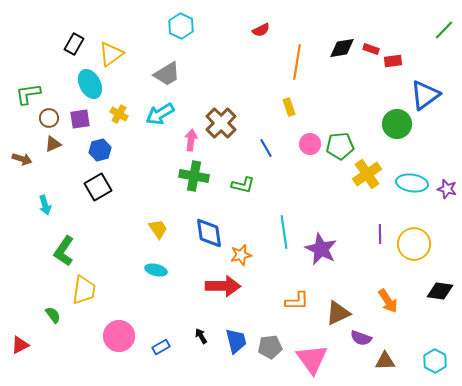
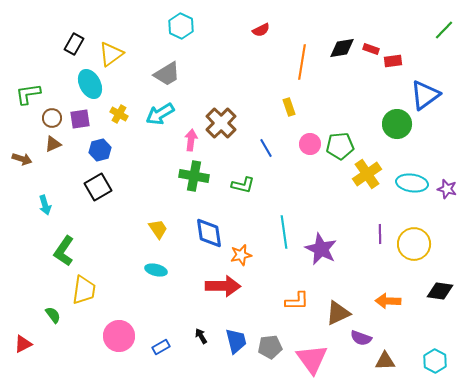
orange line at (297, 62): moved 5 px right
brown circle at (49, 118): moved 3 px right
orange arrow at (388, 301): rotated 125 degrees clockwise
red triangle at (20, 345): moved 3 px right, 1 px up
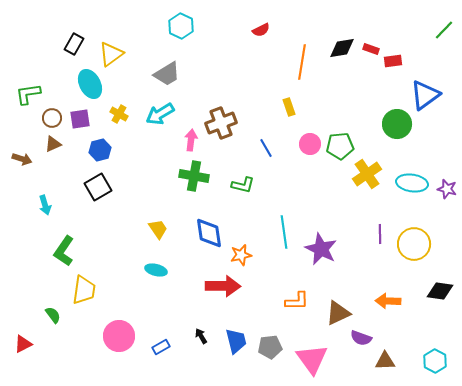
brown cross at (221, 123): rotated 24 degrees clockwise
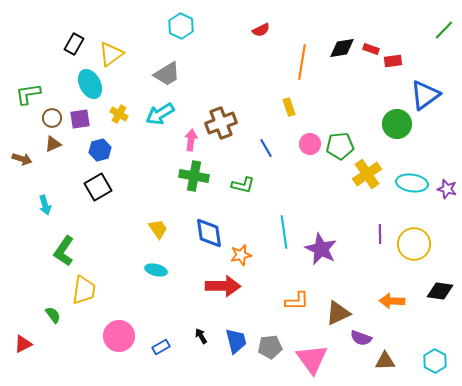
orange arrow at (388, 301): moved 4 px right
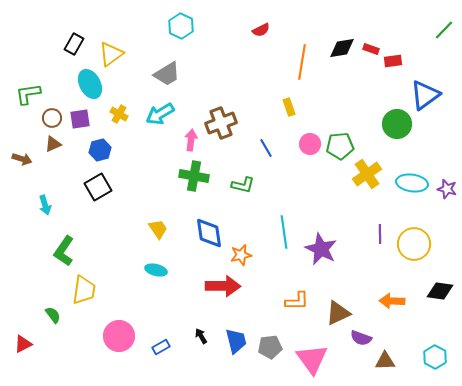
cyan hexagon at (435, 361): moved 4 px up
